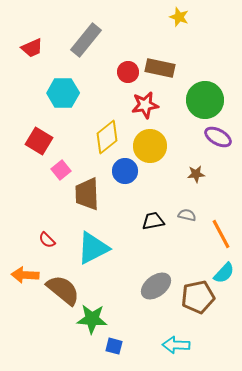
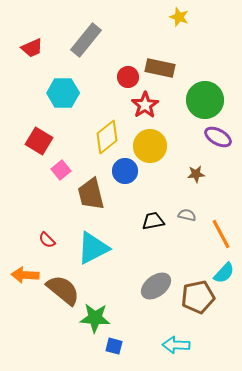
red circle: moved 5 px down
red star: rotated 24 degrees counterclockwise
brown trapezoid: moved 4 px right; rotated 12 degrees counterclockwise
green star: moved 3 px right, 1 px up
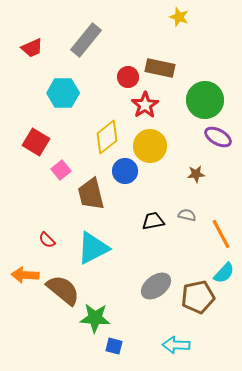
red square: moved 3 px left, 1 px down
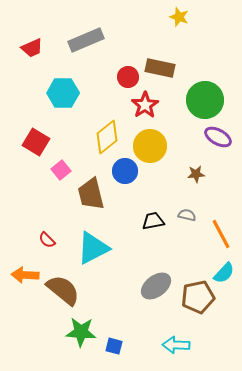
gray rectangle: rotated 28 degrees clockwise
green star: moved 14 px left, 14 px down
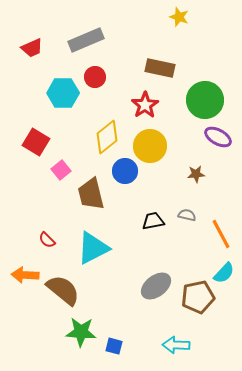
red circle: moved 33 px left
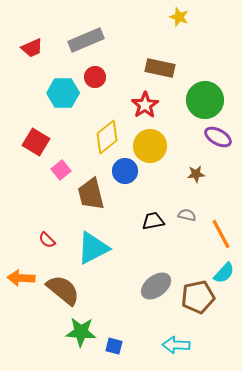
orange arrow: moved 4 px left, 3 px down
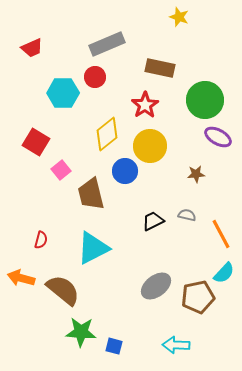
gray rectangle: moved 21 px right, 4 px down
yellow diamond: moved 3 px up
black trapezoid: rotated 15 degrees counterclockwise
red semicircle: moved 6 px left; rotated 120 degrees counterclockwise
orange arrow: rotated 12 degrees clockwise
